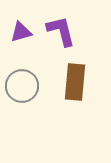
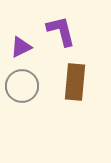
purple triangle: moved 15 px down; rotated 10 degrees counterclockwise
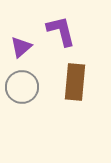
purple triangle: rotated 15 degrees counterclockwise
gray circle: moved 1 px down
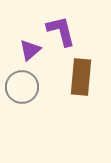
purple triangle: moved 9 px right, 3 px down
brown rectangle: moved 6 px right, 5 px up
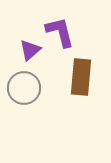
purple L-shape: moved 1 px left, 1 px down
gray circle: moved 2 px right, 1 px down
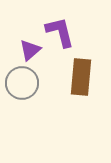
gray circle: moved 2 px left, 5 px up
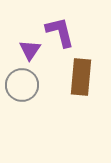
purple triangle: rotated 15 degrees counterclockwise
gray circle: moved 2 px down
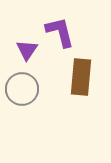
purple triangle: moved 3 px left
gray circle: moved 4 px down
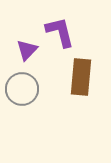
purple triangle: rotated 10 degrees clockwise
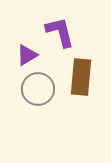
purple triangle: moved 5 px down; rotated 15 degrees clockwise
gray circle: moved 16 px right
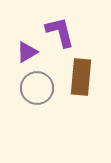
purple triangle: moved 3 px up
gray circle: moved 1 px left, 1 px up
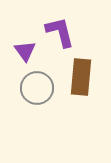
purple triangle: moved 2 px left, 1 px up; rotated 35 degrees counterclockwise
